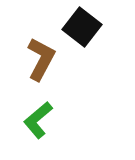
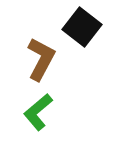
green L-shape: moved 8 px up
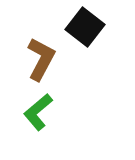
black square: moved 3 px right
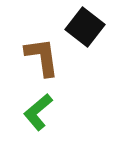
brown L-shape: moved 1 px right, 2 px up; rotated 36 degrees counterclockwise
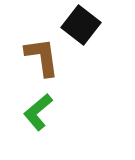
black square: moved 4 px left, 2 px up
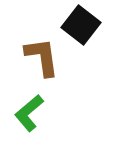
green L-shape: moved 9 px left, 1 px down
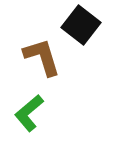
brown L-shape: rotated 9 degrees counterclockwise
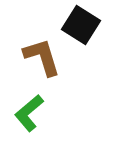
black square: rotated 6 degrees counterclockwise
